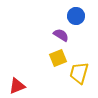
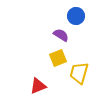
red triangle: moved 21 px right
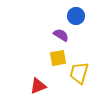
yellow square: rotated 12 degrees clockwise
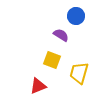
yellow square: moved 6 px left, 2 px down; rotated 30 degrees clockwise
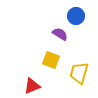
purple semicircle: moved 1 px left, 1 px up
yellow square: moved 1 px left
red triangle: moved 6 px left
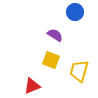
blue circle: moved 1 px left, 4 px up
purple semicircle: moved 5 px left, 1 px down
yellow trapezoid: moved 2 px up
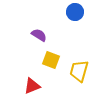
purple semicircle: moved 16 px left
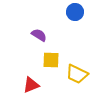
yellow square: rotated 18 degrees counterclockwise
yellow trapezoid: moved 2 px left, 3 px down; rotated 80 degrees counterclockwise
red triangle: moved 1 px left, 1 px up
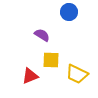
blue circle: moved 6 px left
purple semicircle: moved 3 px right
red triangle: moved 1 px left, 9 px up
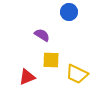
red triangle: moved 3 px left, 1 px down
